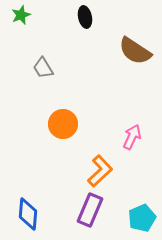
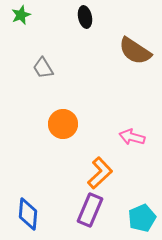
pink arrow: rotated 100 degrees counterclockwise
orange L-shape: moved 2 px down
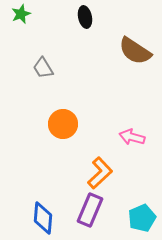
green star: moved 1 px up
blue diamond: moved 15 px right, 4 px down
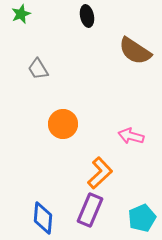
black ellipse: moved 2 px right, 1 px up
gray trapezoid: moved 5 px left, 1 px down
pink arrow: moved 1 px left, 1 px up
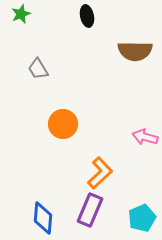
brown semicircle: rotated 32 degrees counterclockwise
pink arrow: moved 14 px right, 1 px down
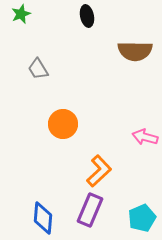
orange L-shape: moved 1 px left, 2 px up
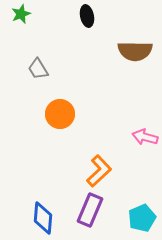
orange circle: moved 3 px left, 10 px up
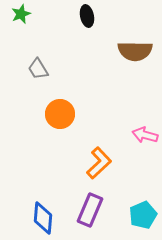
pink arrow: moved 2 px up
orange L-shape: moved 8 px up
cyan pentagon: moved 1 px right, 3 px up
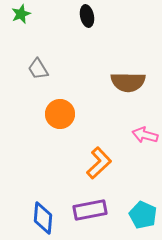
brown semicircle: moved 7 px left, 31 px down
purple rectangle: rotated 56 degrees clockwise
cyan pentagon: rotated 24 degrees counterclockwise
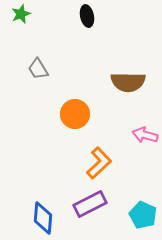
orange circle: moved 15 px right
purple rectangle: moved 6 px up; rotated 16 degrees counterclockwise
